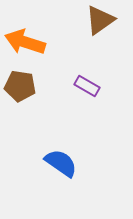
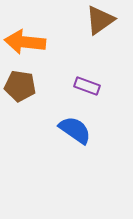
orange arrow: rotated 12 degrees counterclockwise
purple rectangle: rotated 10 degrees counterclockwise
blue semicircle: moved 14 px right, 33 px up
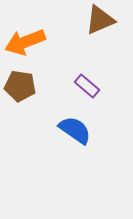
brown triangle: rotated 12 degrees clockwise
orange arrow: rotated 27 degrees counterclockwise
purple rectangle: rotated 20 degrees clockwise
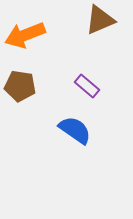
orange arrow: moved 7 px up
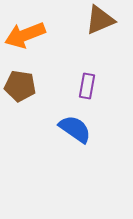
purple rectangle: rotated 60 degrees clockwise
blue semicircle: moved 1 px up
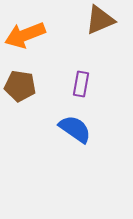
purple rectangle: moved 6 px left, 2 px up
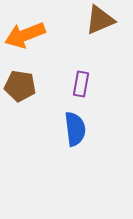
blue semicircle: rotated 48 degrees clockwise
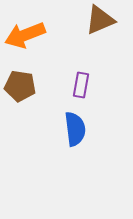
purple rectangle: moved 1 px down
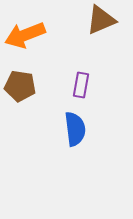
brown triangle: moved 1 px right
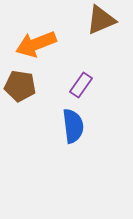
orange arrow: moved 11 px right, 9 px down
purple rectangle: rotated 25 degrees clockwise
blue semicircle: moved 2 px left, 3 px up
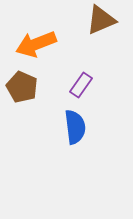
brown pentagon: moved 2 px right, 1 px down; rotated 16 degrees clockwise
blue semicircle: moved 2 px right, 1 px down
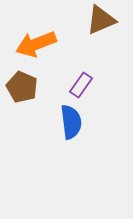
blue semicircle: moved 4 px left, 5 px up
